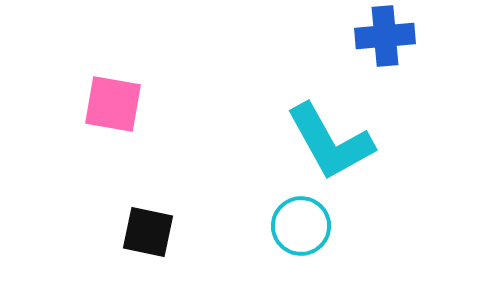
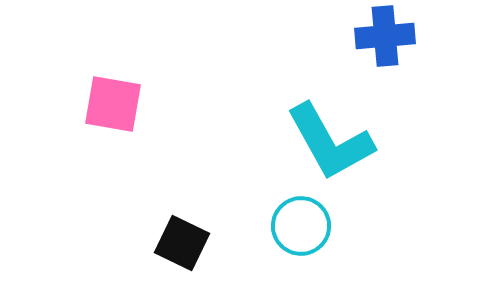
black square: moved 34 px right, 11 px down; rotated 14 degrees clockwise
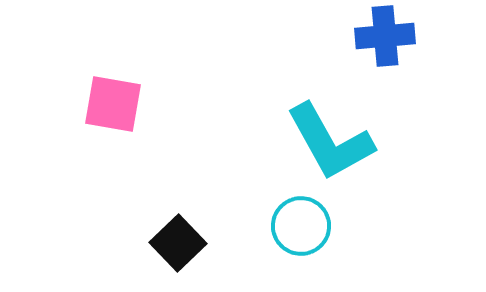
black square: moved 4 px left; rotated 20 degrees clockwise
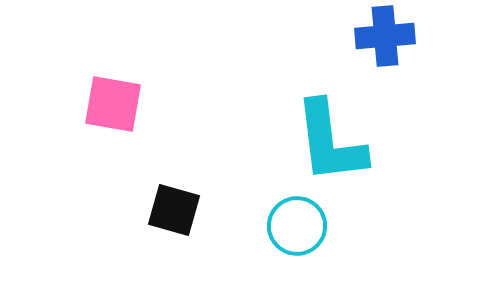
cyan L-shape: rotated 22 degrees clockwise
cyan circle: moved 4 px left
black square: moved 4 px left, 33 px up; rotated 30 degrees counterclockwise
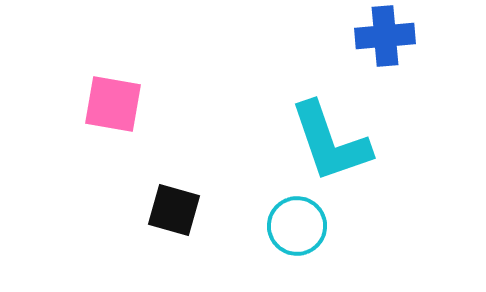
cyan L-shape: rotated 12 degrees counterclockwise
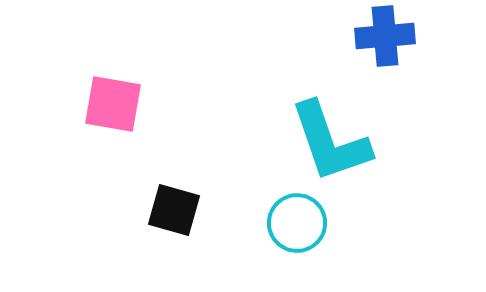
cyan circle: moved 3 px up
